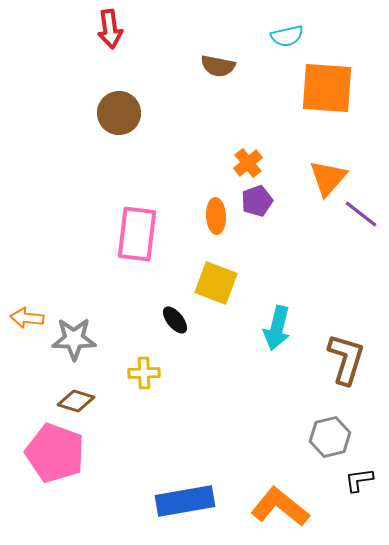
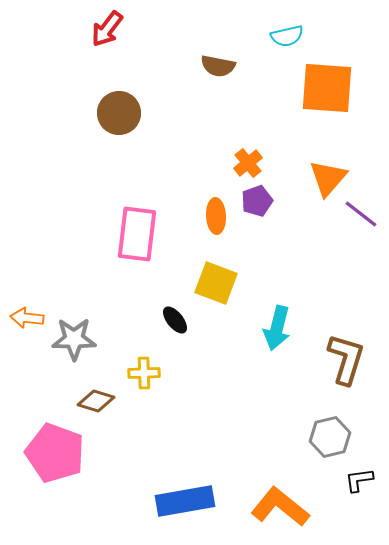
red arrow: moved 3 px left; rotated 45 degrees clockwise
brown diamond: moved 20 px right
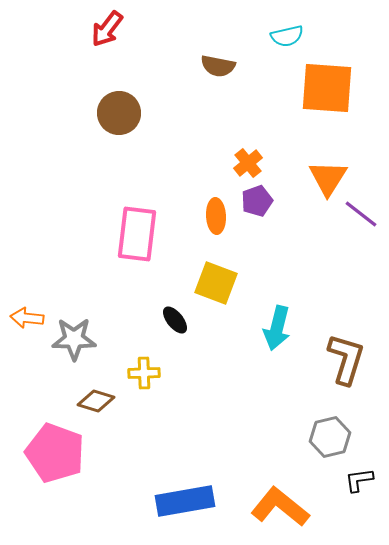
orange triangle: rotated 9 degrees counterclockwise
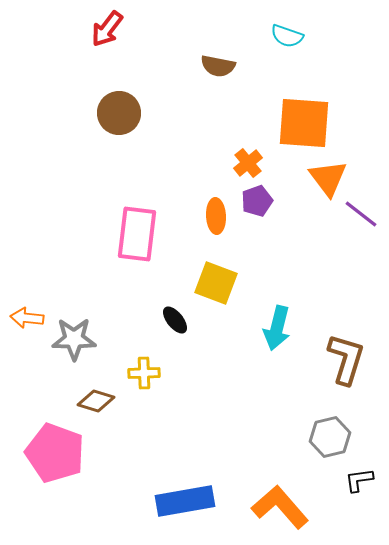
cyan semicircle: rotated 32 degrees clockwise
orange square: moved 23 px left, 35 px down
orange triangle: rotated 9 degrees counterclockwise
orange L-shape: rotated 10 degrees clockwise
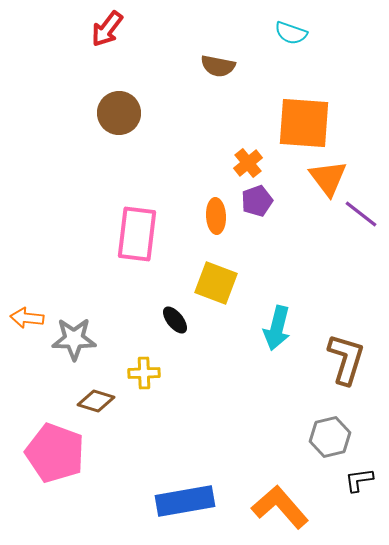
cyan semicircle: moved 4 px right, 3 px up
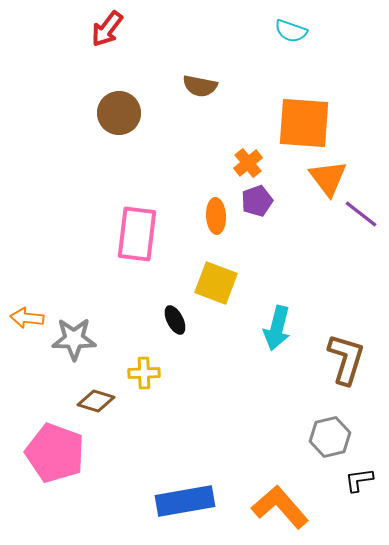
cyan semicircle: moved 2 px up
brown semicircle: moved 18 px left, 20 px down
black ellipse: rotated 12 degrees clockwise
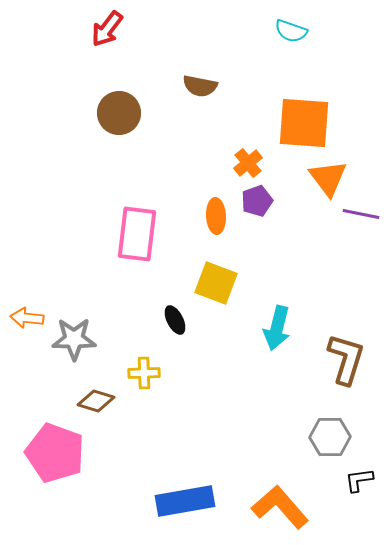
purple line: rotated 27 degrees counterclockwise
gray hexagon: rotated 12 degrees clockwise
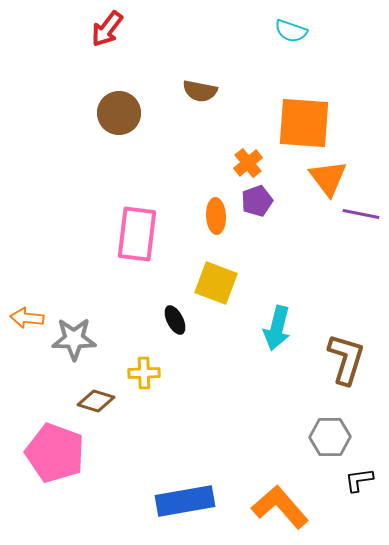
brown semicircle: moved 5 px down
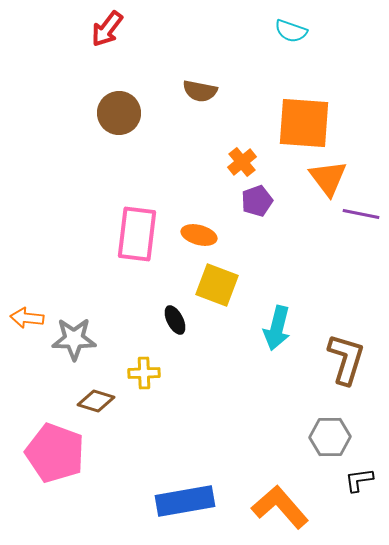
orange cross: moved 6 px left, 1 px up
orange ellipse: moved 17 px left, 19 px down; rotated 72 degrees counterclockwise
yellow square: moved 1 px right, 2 px down
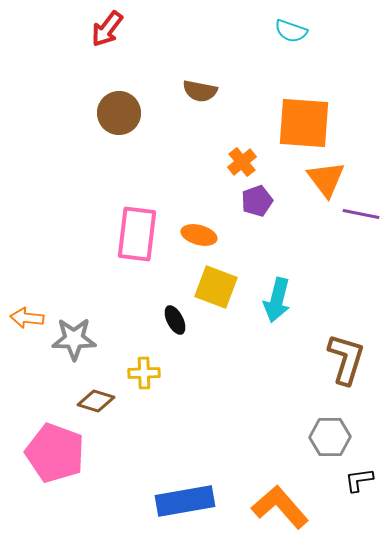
orange triangle: moved 2 px left, 1 px down
yellow square: moved 1 px left, 2 px down
cyan arrow: moved 28 px up
